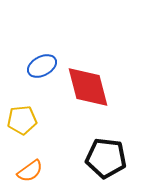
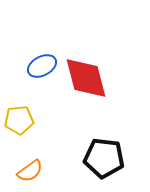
red diamond: moved 2 px left, 9 px up
yellow pentagon: moved 3 px left
black pentagon: moved 2 px left
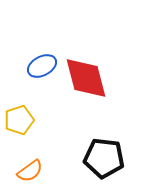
yellow pentagon: rotated 12 degrees counterclockwise
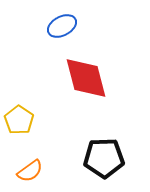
blue ellipse: moved 20 px right, 40 px up
yellow pentagon: rotated 20 degrees counterclockwise
black pentagon: rotated 9 degrees counterclockwise
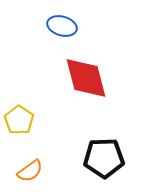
blue ellipse: rotated 44 degrees clockwise
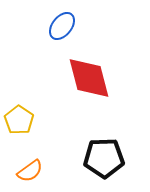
blue ellipse: rotated 68 degrees counterclockwise
red diamond: moved 3 px right
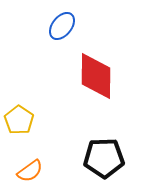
red diamond: moved 7 px right, 2 px up; rotated 15 degrees clockwise
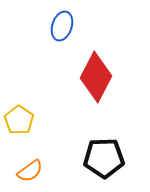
blue ellipse: rotated 20 degrees counterclockwise
red diamond: moved 1 px down; rotated 27 degrees clockwise
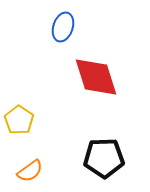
blue ellipse: moved 1 px right, 1 px down
red diamond: rotated 45 degrees counterclockwise
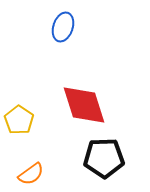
red diamond: moved 12 px left, 28 px down
orange semicircle: moved 1 px right, 3 px down
